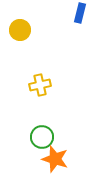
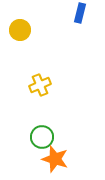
yellow cross: rotated 10 degrees counterclockwise
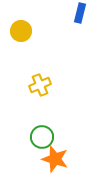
yellow circle: moved 1 px right, 1 px down
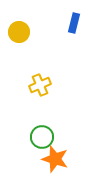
blue rectangle: moved 6 px left, 10 px down
yellow circle: moved 2 px left, 1 px down
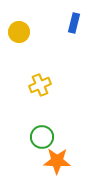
orange star: moved 2 px right, 2 px down; rotated 16 degrees counterclockwise
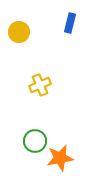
blue rectangle: moved 4 px left
green circle: moved 7 px left, 4 px down
orange star: moved 3 px right, 3 px up; rotated 12 degrees counterclockwise
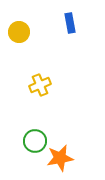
blue rectangle: rotated 24 degrees counterclockwise
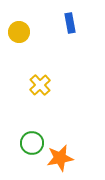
yellow cross: rotated 20 degrees counterclockwise
green circle: moved 3 px left, 2 px down
